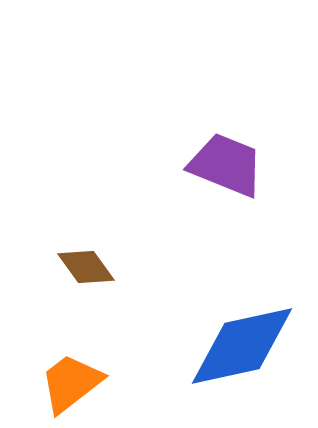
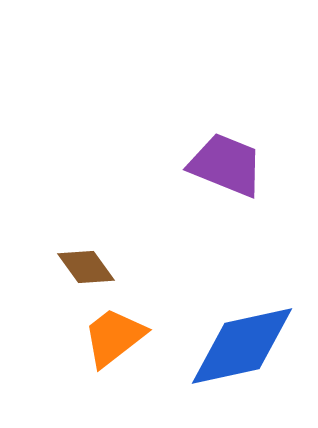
orange trapezoid: moved 43 px right, 46 px up
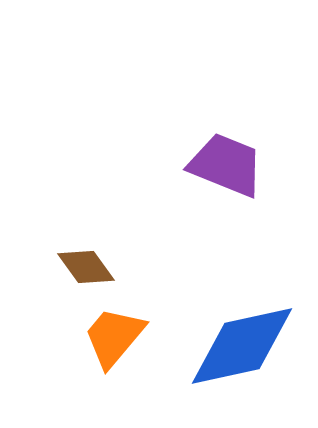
orange trapezoid: rotated 12 degrees counterclockwise
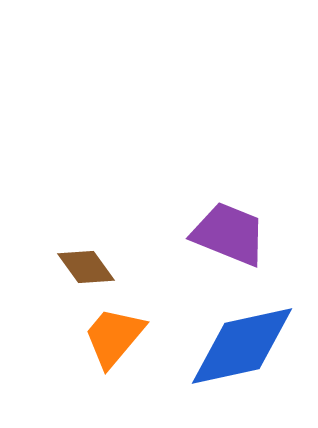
purple trapezoid: moved 3 px right, 69 px down
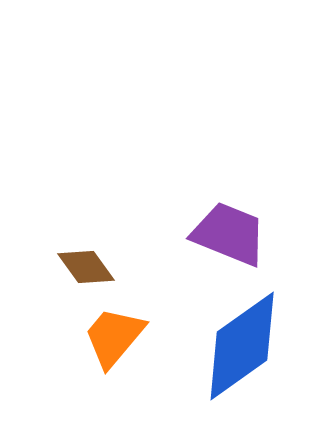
blue diamond: rotated 23 degrees counterclockwise
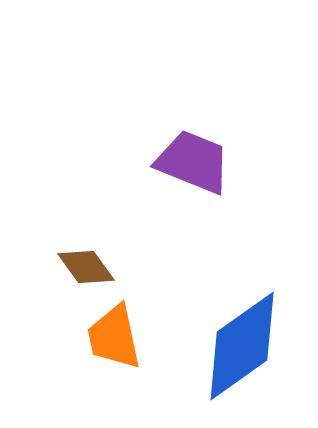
purple trapezoid: moved 36 px left, 72 px up
orange trapezoid: rotated 52 degrees counterclockwise
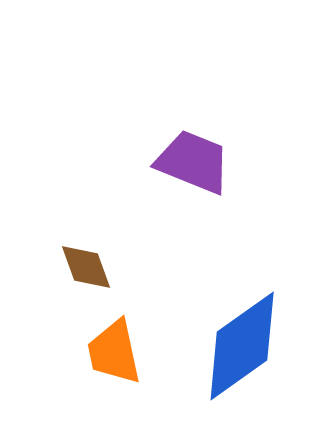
brown diamond: rotated 16 degrees clockwise
orange trapezoid: moved 15 px down
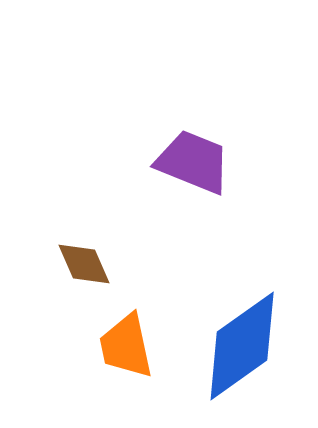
brown diamond: moved 2 px left, 3 px up; rotated 4 degrees counterclockwise
orange trapezoid: moved 12 px right, 6 px up
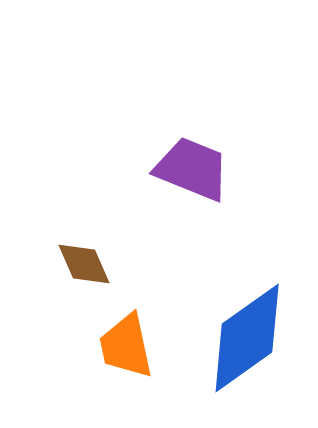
purple trapezoid: moved 1 px left, 7 px down
blue diamond: moved 5 px right, 8 px up
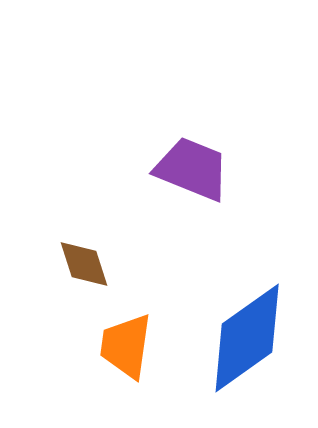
brown diamond: rotated 6 degrees clockwise
orange trapezoid: rotated 20 degrees clockwise
